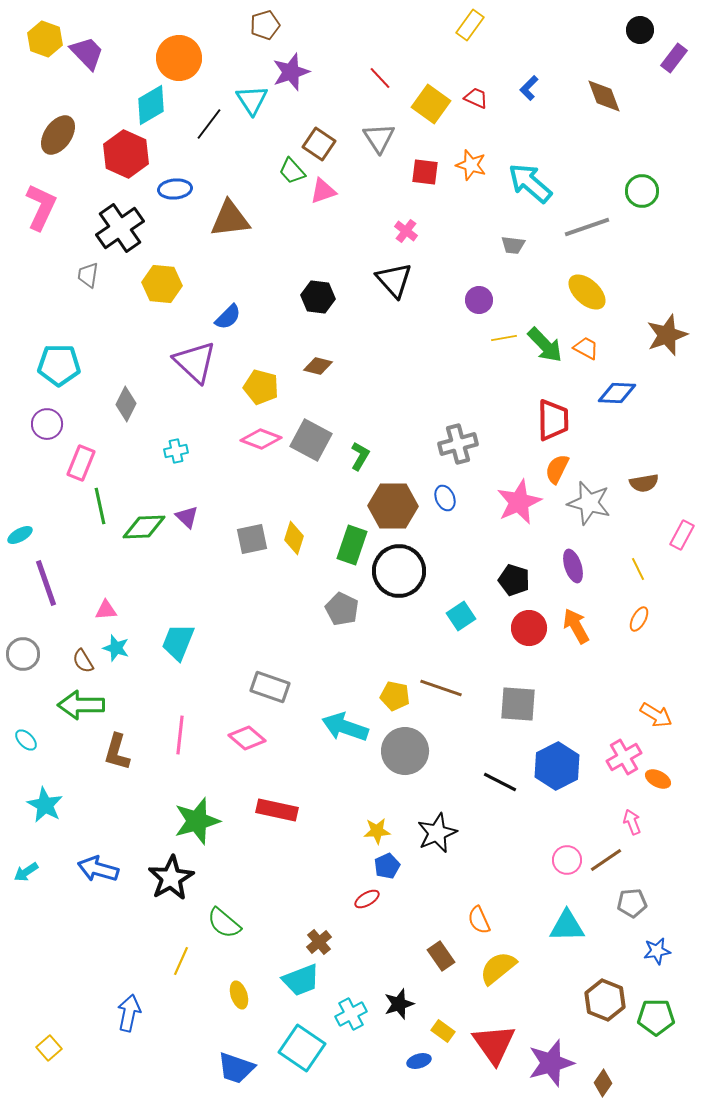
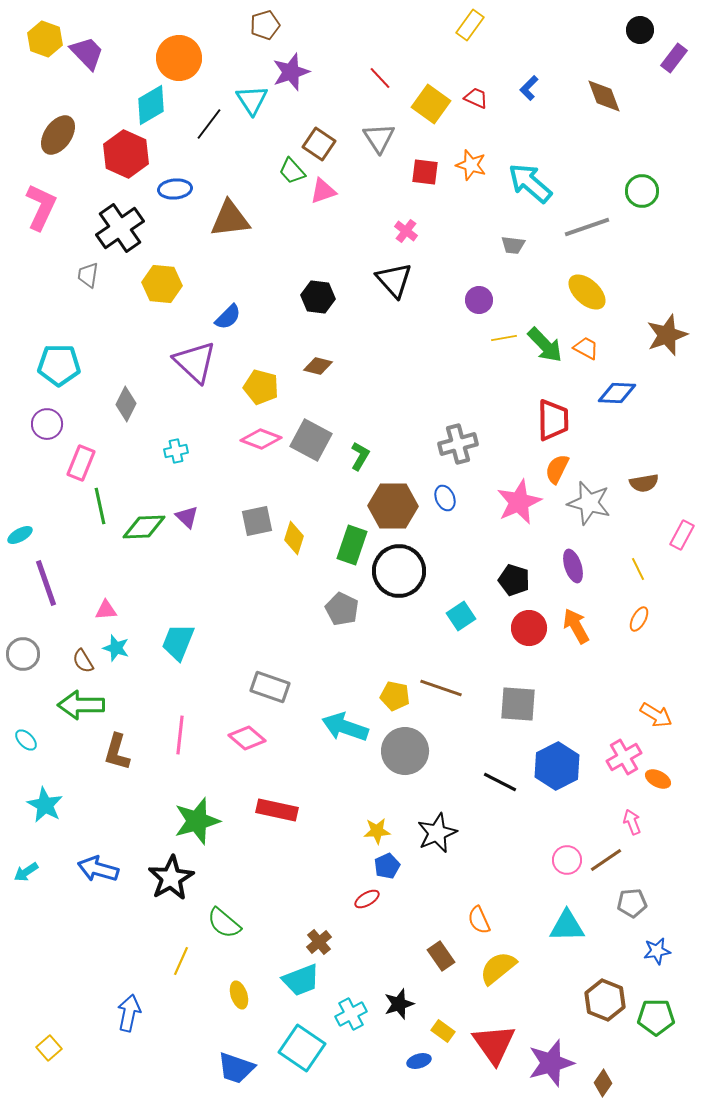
gray square at (252, 539): moved 5 px right, 18 px up
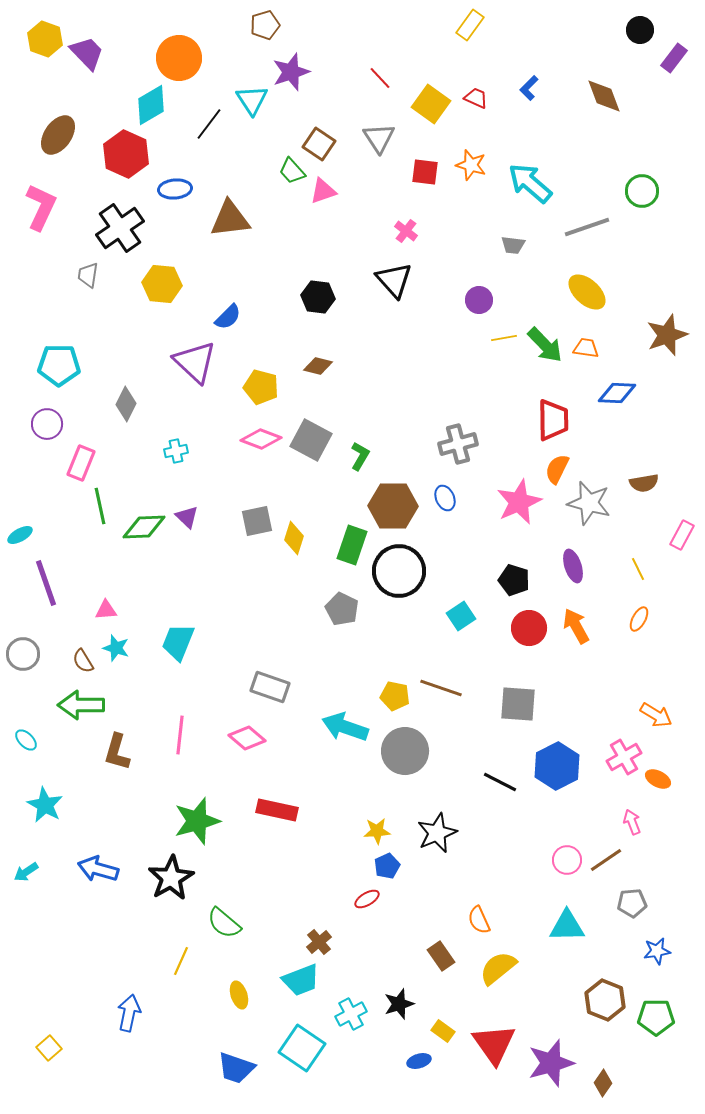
orange trapezoid at (586, 348): rotated 20 degrees counterclockwise
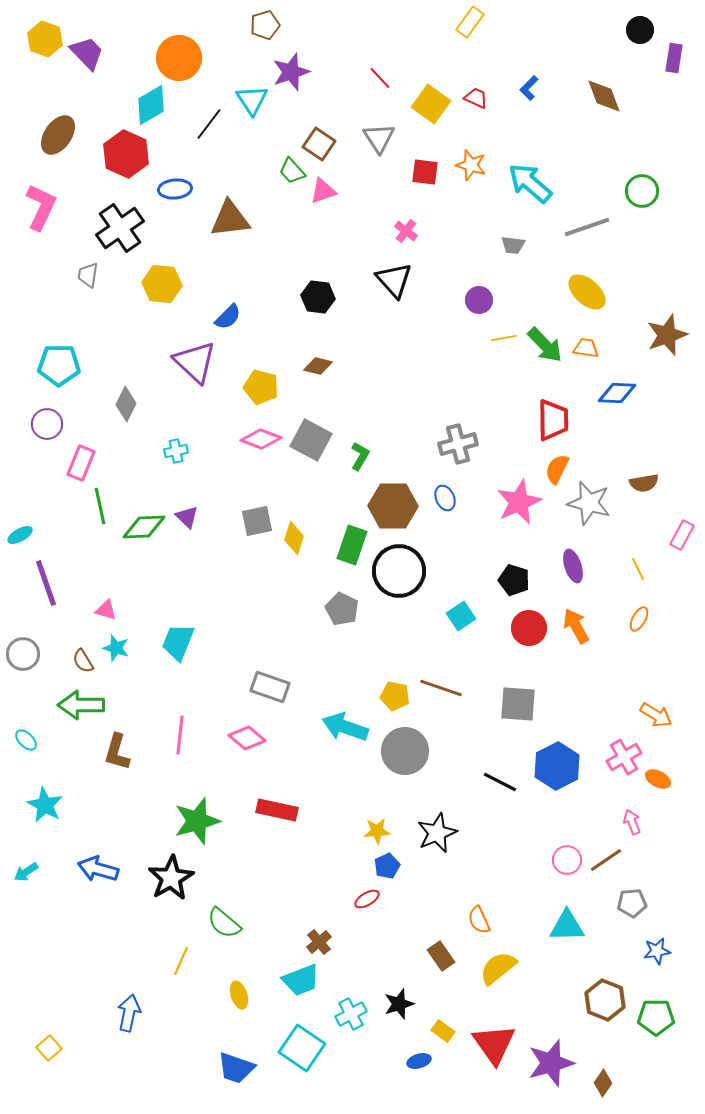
yellow rectangle at (470, 25): moved 3 px up
purple rectangle at (674, 58): rotated 28 degrees counterclockwise
pink triangle at (106, 610): rotated 20 degrees clockwise
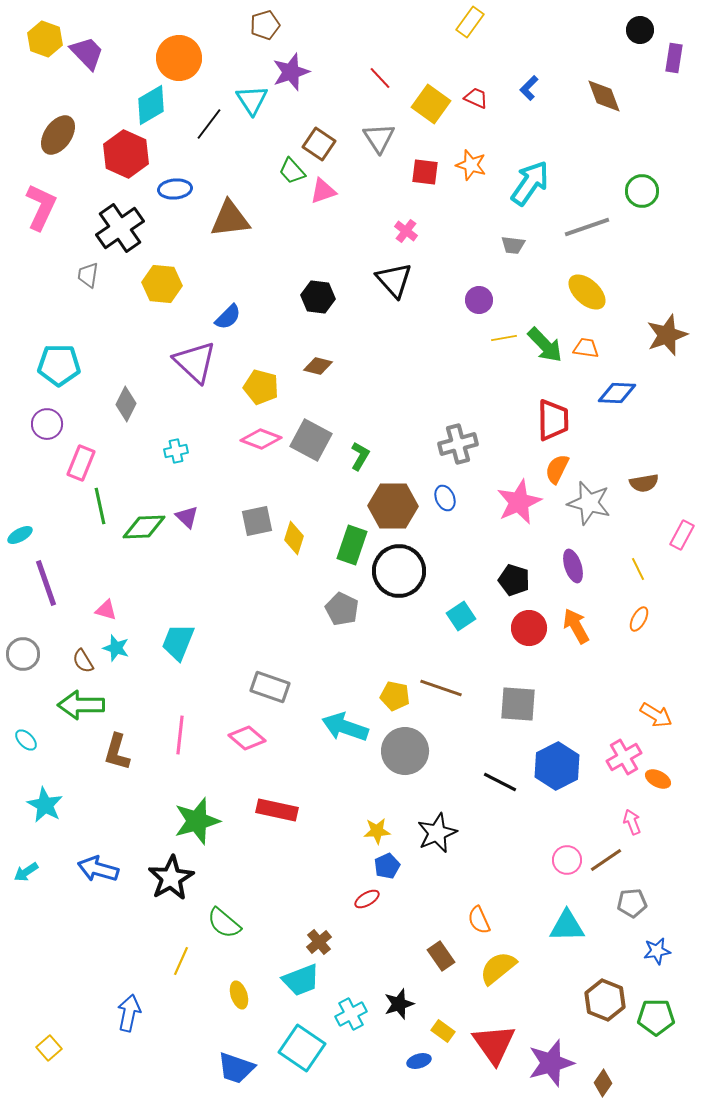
cyan arrow at (530, 183): rotated 84 degrees clockwise
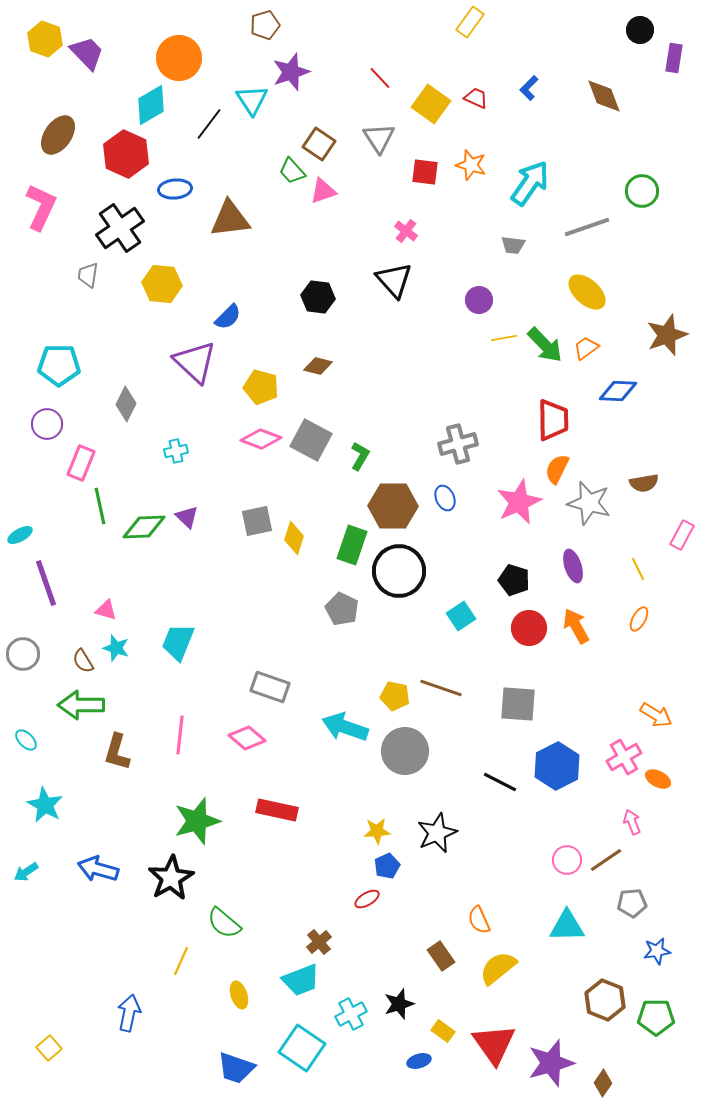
orange trapezoid at (586, 348): rotated 44 degrees counterclockwise
blue diamond at (617, 393): moved 1 px right, 2 px up
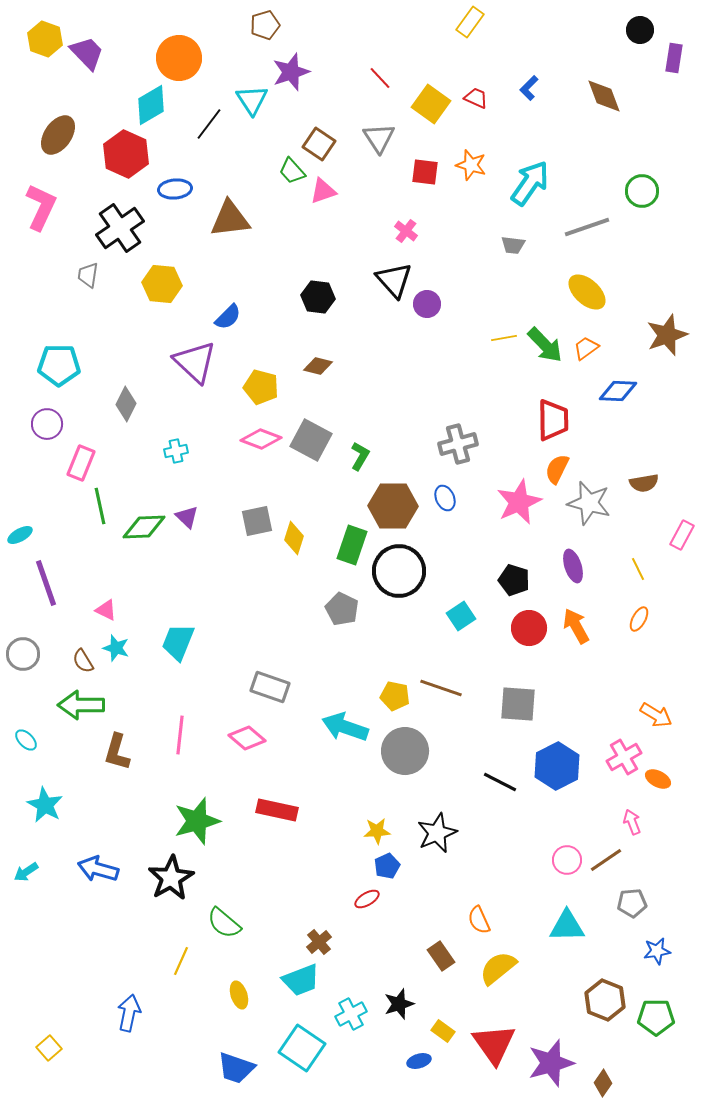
purple circle at (479, 300): moved 52 px left, 4 px down
pink triangle at (106, 610): rotated 10 degrees clockwise
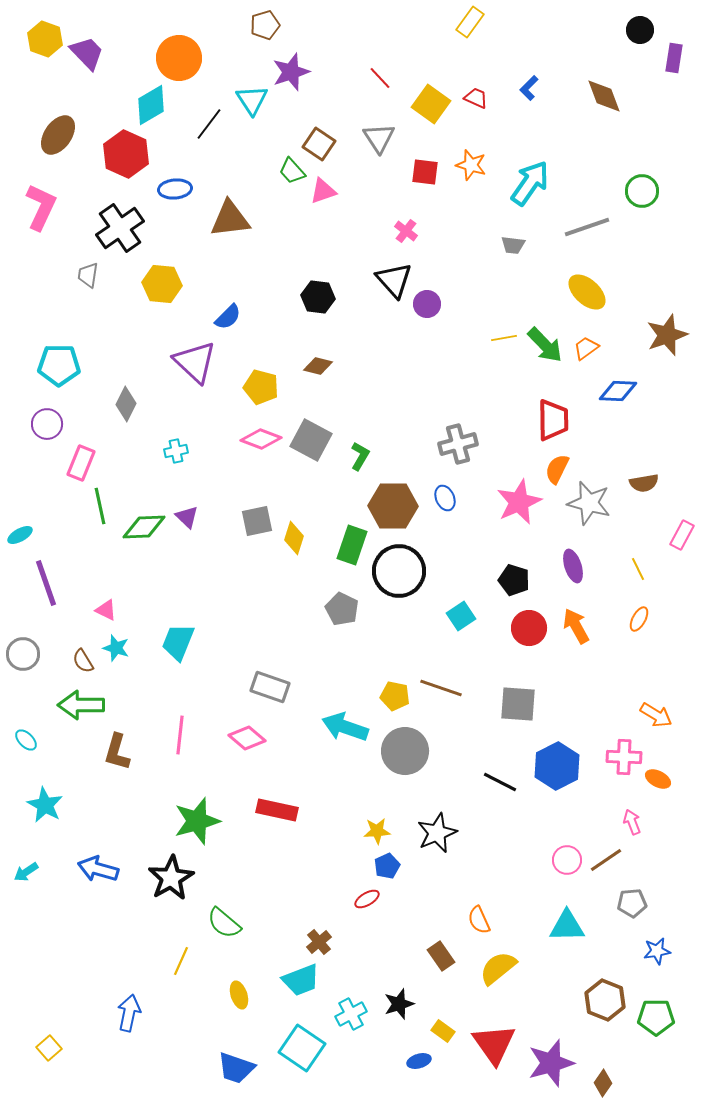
pink cross at (624, 757): rotated 32 degrees clockwise
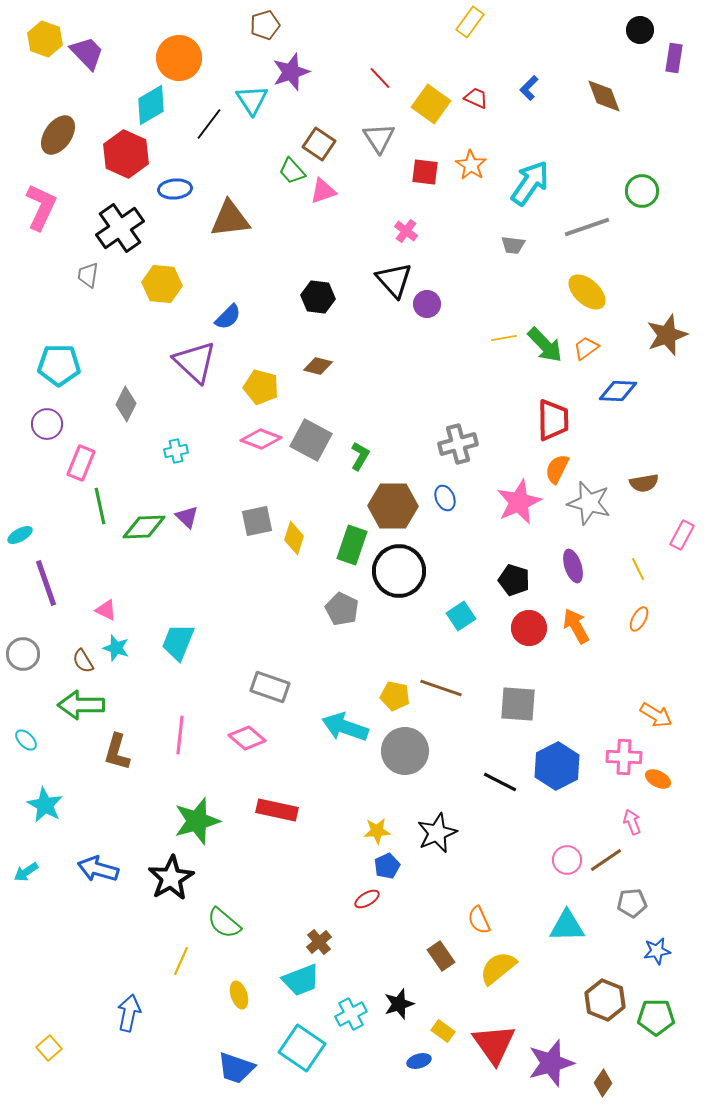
orange star at (471, 165): rotated 16 degrees clockwise
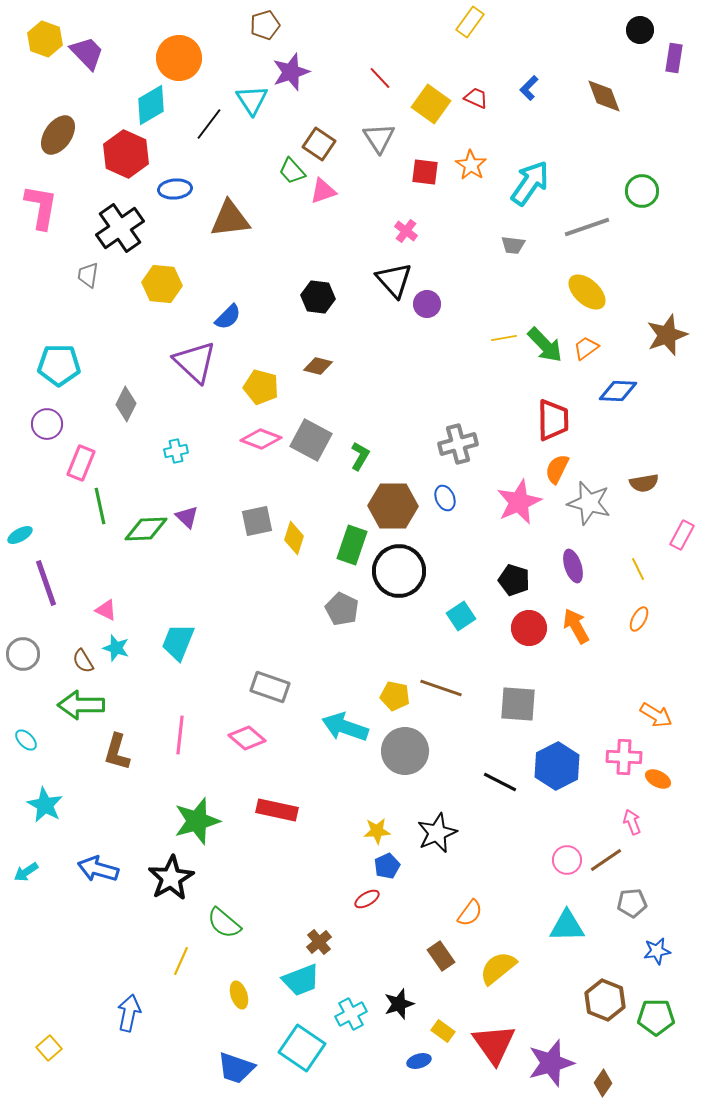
pink L-shape at (41, 207): rotated 15 degrees counterclockwise
green diamond at (144, 527): moved 2 px right, 2 px down
orange semicircle at (479, 920): moved 9 px left, 7 px up; rotated 120 degrees counterclockwise
